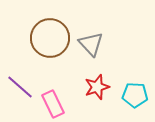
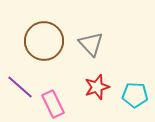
brown circle: moved 6 px left, 3 px down
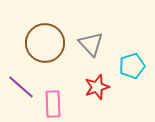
brown circle: moved 1 px right, 2 px down
purple line: moved 1 px right
cyan pentagon: moved 3 px left, 29 px up; rotated 20 degrees counterclockwise
pink rectangle: rotated 24 degrees clockwise
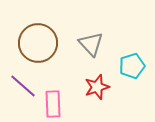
brown circle: moved 7 px left
purple line: moved 2 px right, 1 px up
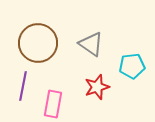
gray triangle: rotated 12 degrees counterclockwise
cyan pentagon: rotated 10 degrees clockwise
purple line: rotated 60 degrees clockwise
pink rectangle: rotated 12 degrees clockwise
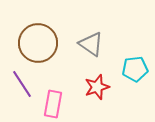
cyan pentagon: moved 3 px right, 3 px down
purple line: moved 1 px left, 2 px up; rotated 44 degrees counterclockwise
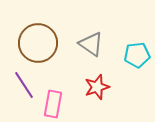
cyan pentagon: moved 2 px right, 14 px up
purple line: moved 2 px right, 1 px down
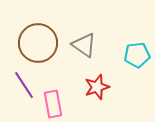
gray triangle: moved 7 px left, 1 px down
pink rectangle: rotated 20 degrees counterclockwise
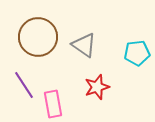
brown circle: moved 6 px up
cyan pentagon: moved 2 px up
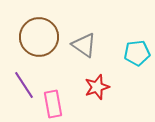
brown circle: moved 1 px right
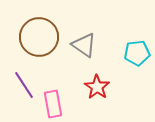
red star: rotated 20 degrees counterclockwise
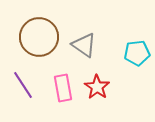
purple line: moved 1 px left
pink rectangle: moved 10 px right, 16 px up
